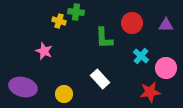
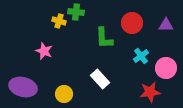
cyan cross: rotated 14 degrees clockwise
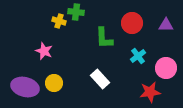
cyan cross: moved 3 px left
purple ellipse: moved 2 px right
yellow circle: moved 10 px left, 11 px up
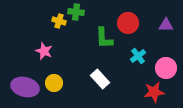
red circle: moved 4 px left
red star: moved 4 px right
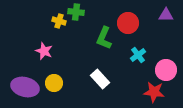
purple triangle: moved 10 px up
green L-shape: rotated 25 degrees clockwise
cyan cross: moved 1 px up
pink circle: moved 2 px down
red star: rotated 15 degrees clockwise
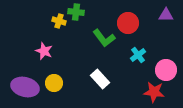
green L-shape: rotated 60 degrees counterclockwise
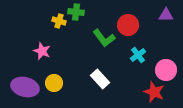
red circle: moved 2 px down
pink star: moved 2 px left
red star: rotated 15 degrees clockwise
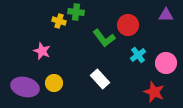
pink circle: moved 7 px up
